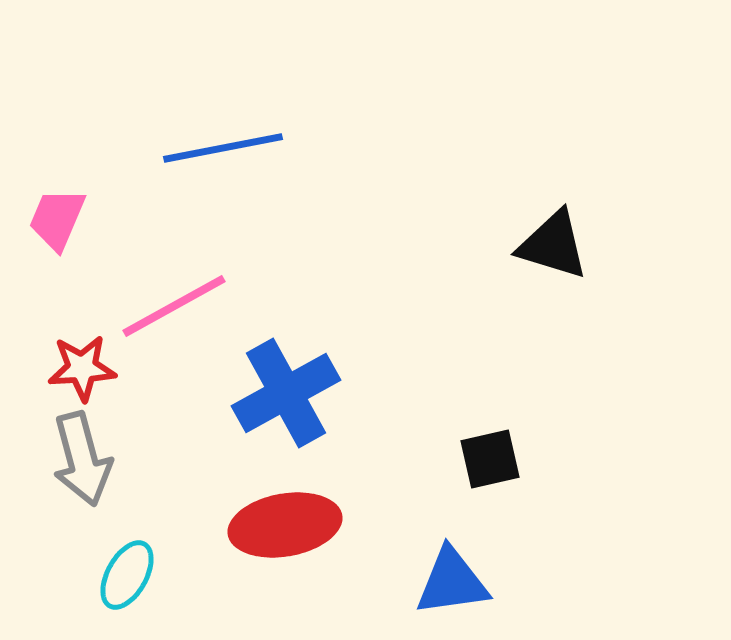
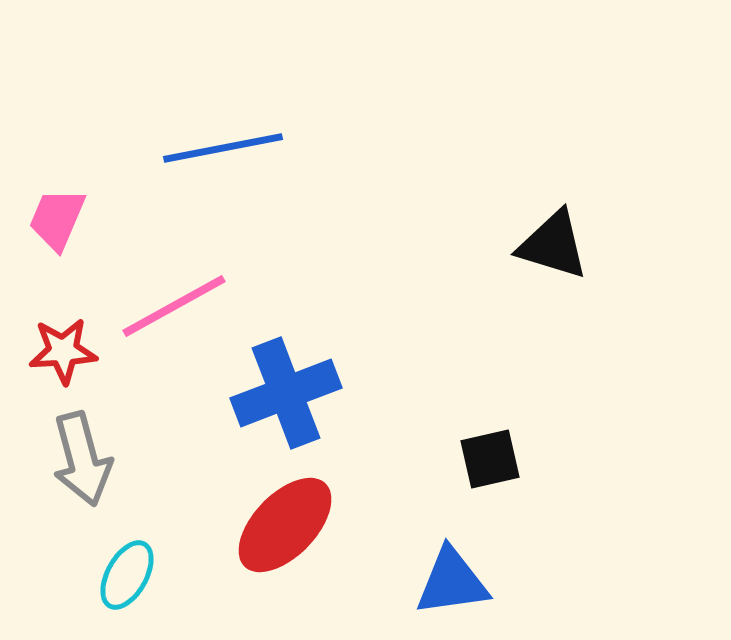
red star: moved 19 px left, 17 px up
blue cross: rotated 8 degrees clockwise
red ellipse: rotated 36 degrees counterclockwise
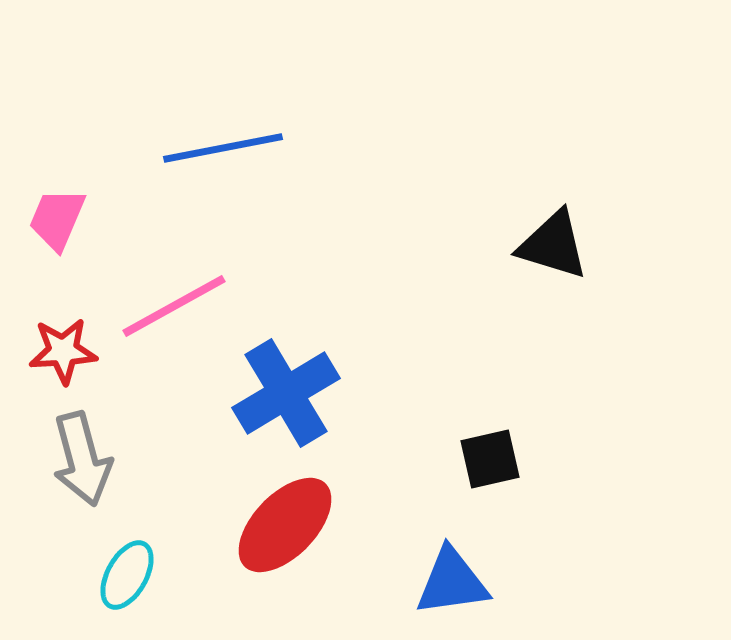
blue cross: rotated 10 degrees counterclockwise
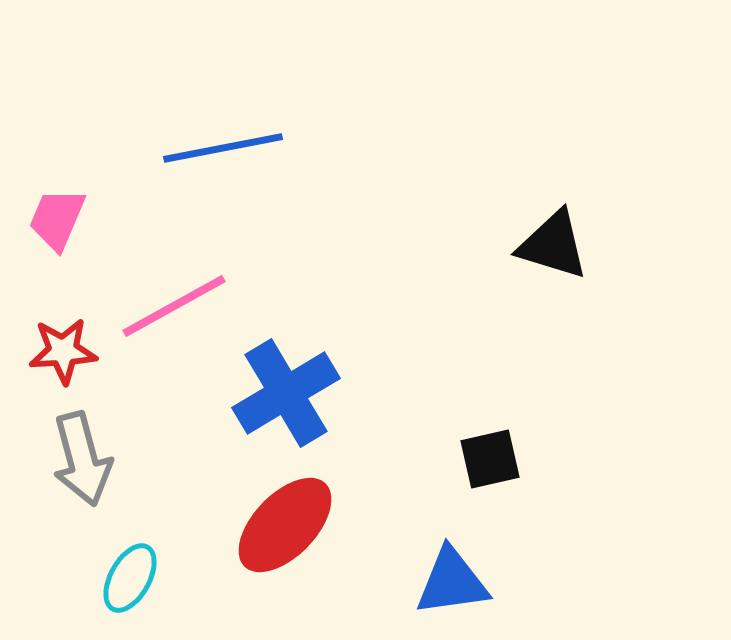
cyan ellipse: moved 3 px right, 3 px down
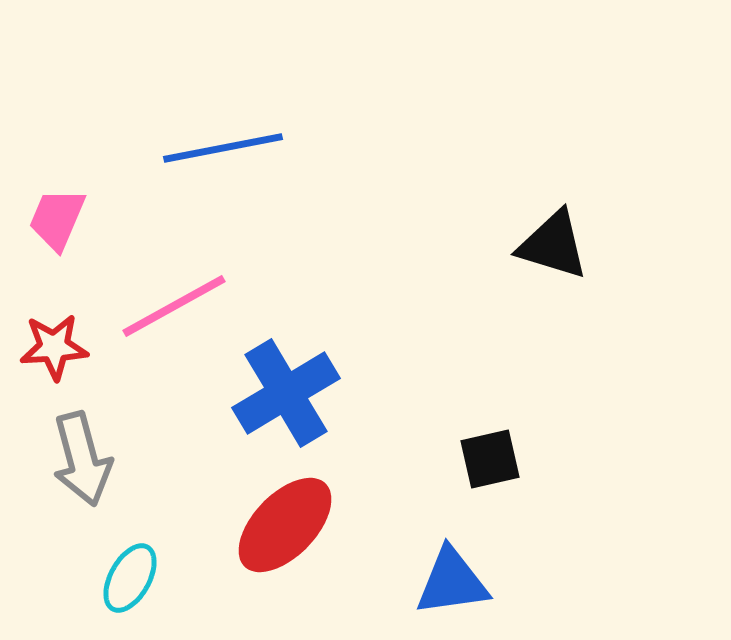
red star: moved 9 px left, 4 px up
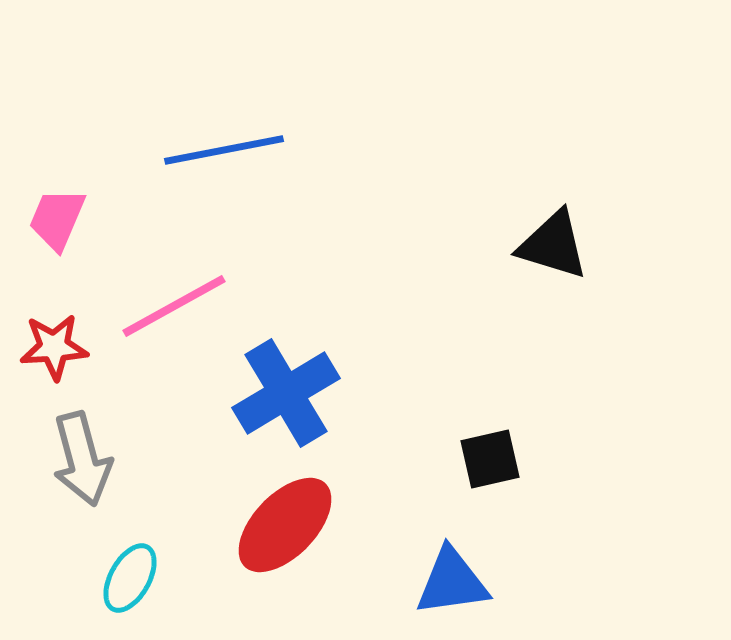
blue line: moved 1 px right, 2 px down
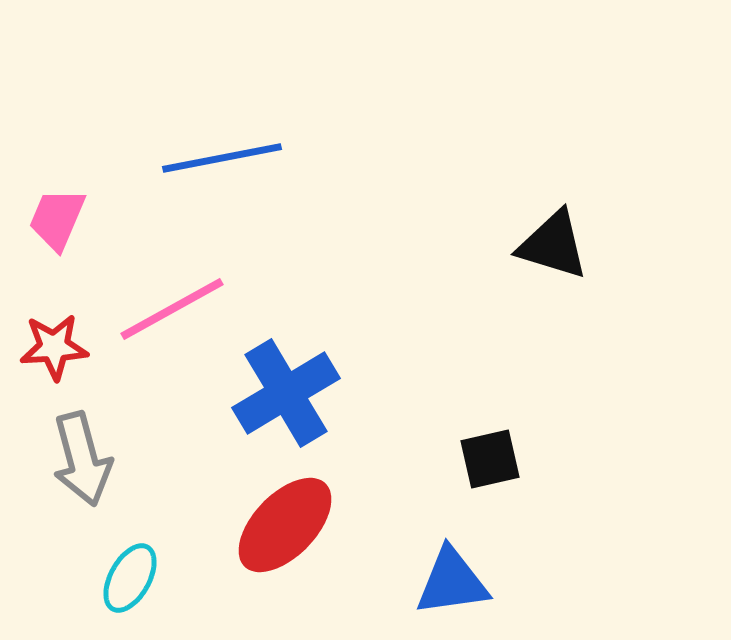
blue line: moved 2 px left, 8 px down
pink line: moved 2 px left, 3 px down
